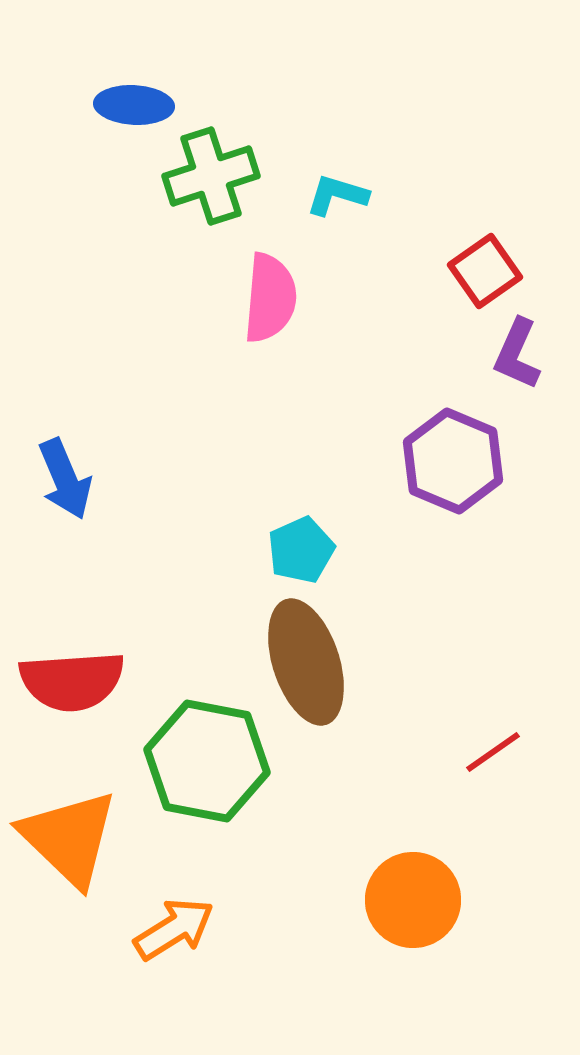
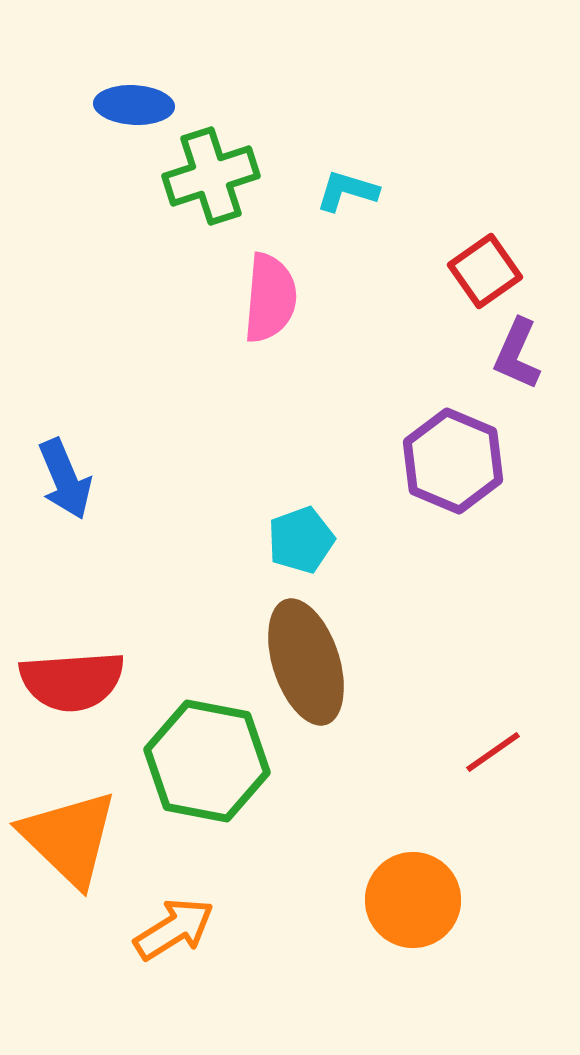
cyan L-shape: moved 10 px right, 4 px up
cyan pentagon: moved 10 px up; rotated 4 degrees clockwise
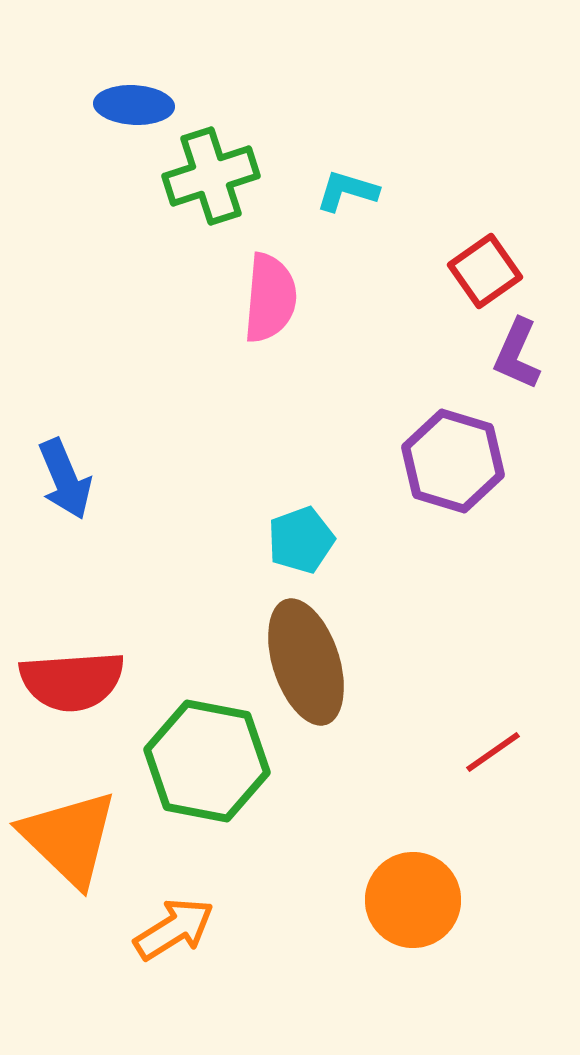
purple hexagon: rotated 6 degrees counterclockwise
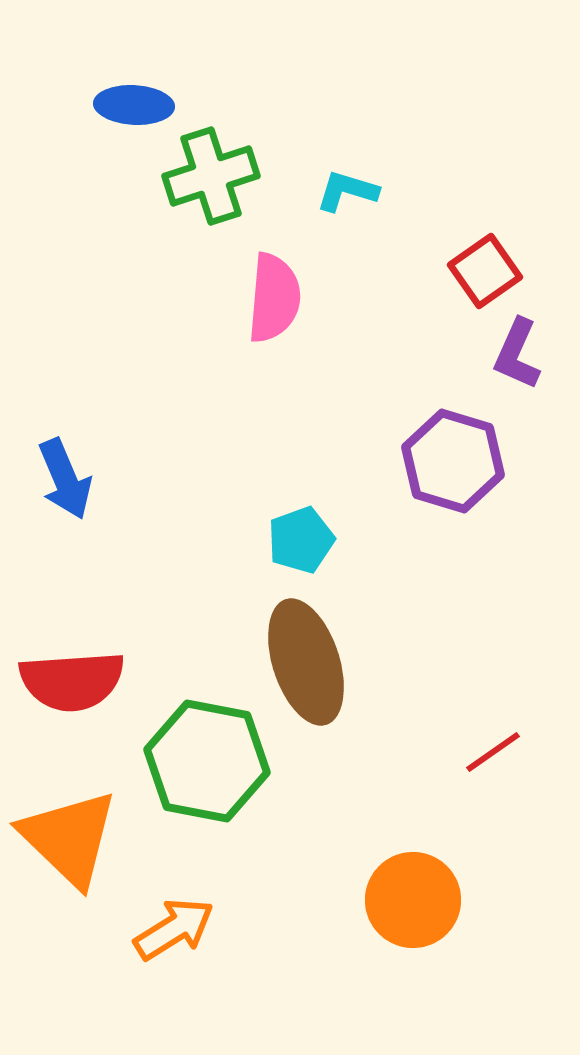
pink semicircle: moved 4 px right
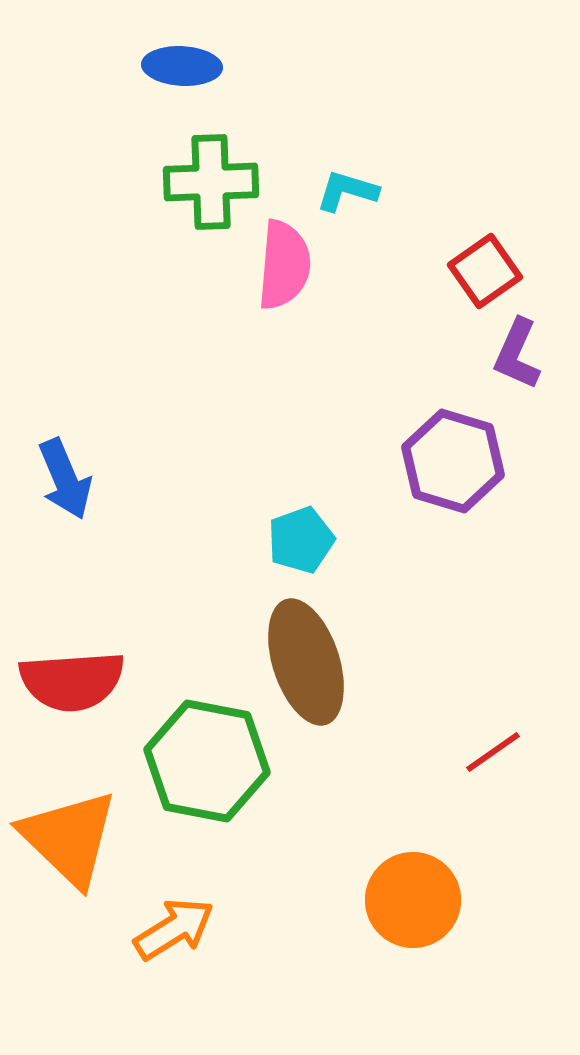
blue ellipse: moved 48 px right, 39 px up
green cross: moved 6 px down; rotated 16 degrees clockwise
pink semicircle: moved 10 px right, 33 px up
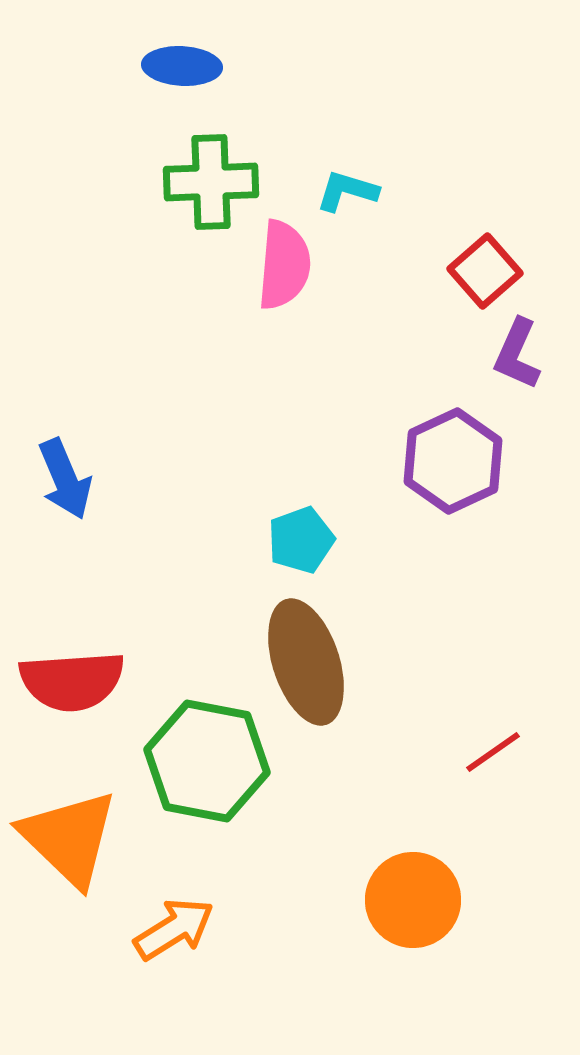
red square: rotated 6 degrees counterclockwise
purple hexagon: rotated 18 degrees clockwise
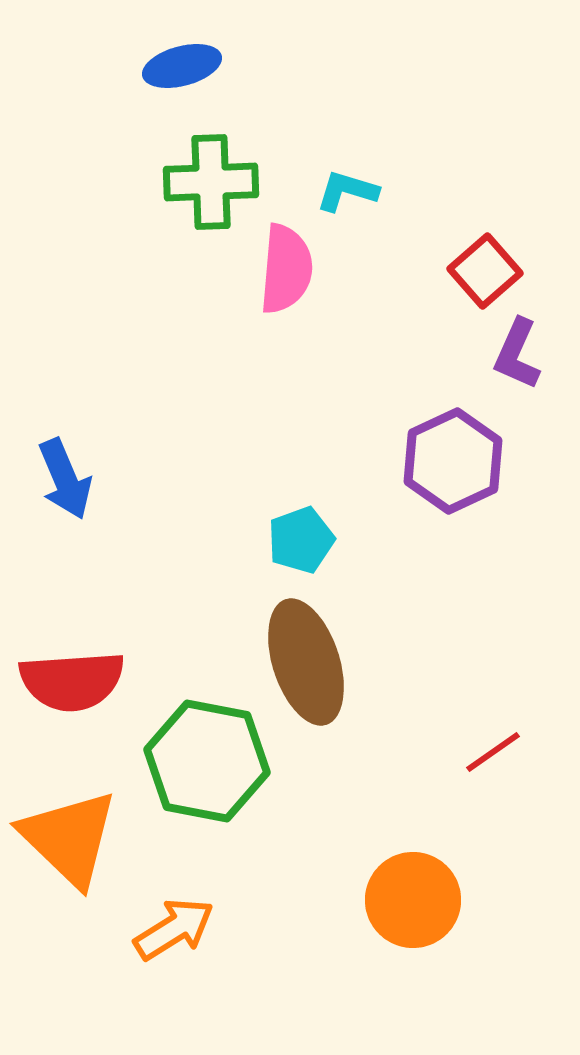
blue ellipse: rotated 18 degrees counterclockwise
pink semicircle: moved 2 px right, 4 px down
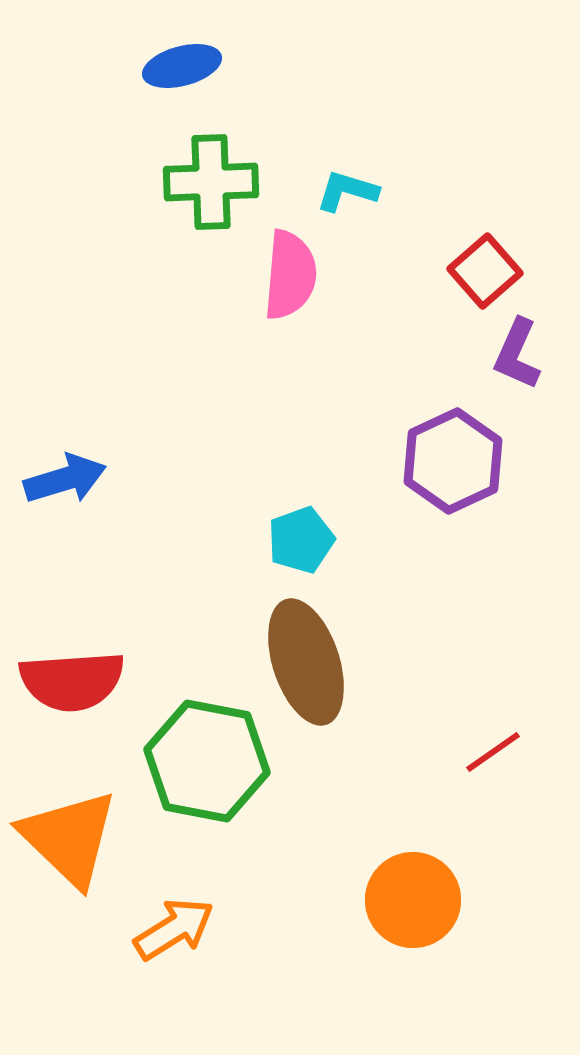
pink semicircle: moved 4 px right, 6 px down
blue arrow: rotated 84 degrees counterclockwise
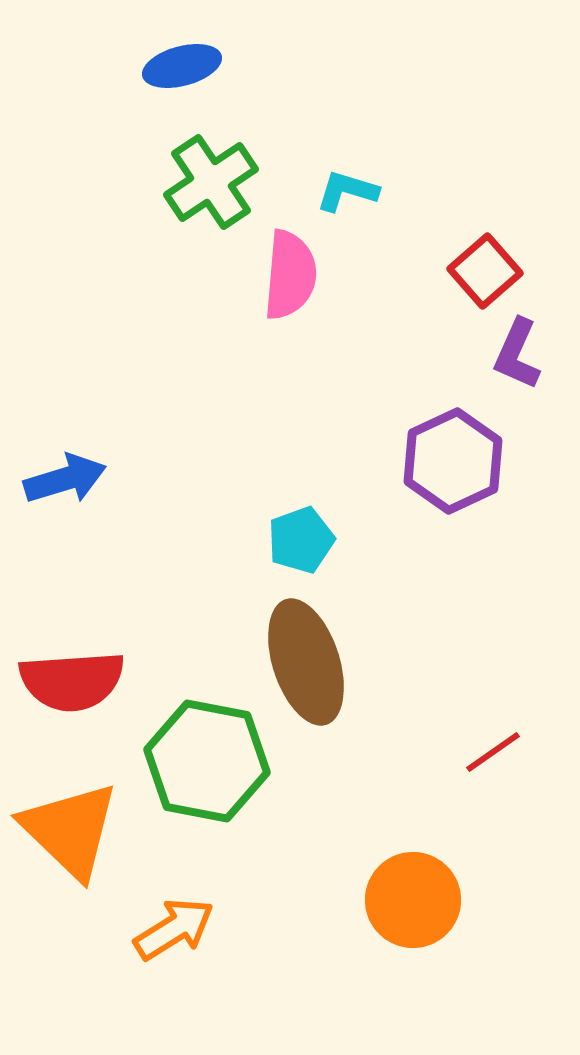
green cross: rotated 32 degrees counterclockwise
orange triangle: moved 1 px right, 8 px up
